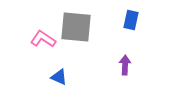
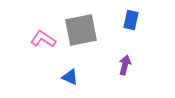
gray square: moved 5 px right, 3 px down; rotated 16 degrees counterclockwise
purple arrow: rotated 12 degrees clockwise
blue triangle: moved 11 px right
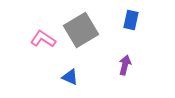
gray square: rotated 20 degrees counterclockwise
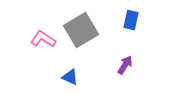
purple arrow: rotated 18 degrees clockwise
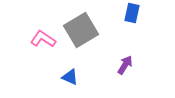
blue rectangle: moved 1 px right, 7 px up
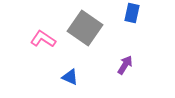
gray square: moved 4 px right, 2 px up; rotated 24 degrees counterclockwise
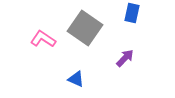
purple arrow: moved 7 px up; rotated 12 degrees clockwise
blue triangle: moved 6 px right, 2 px down
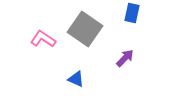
gray square: moved 1 px down
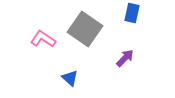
blue triangle: moved 6 px left, 1 px up; rotated 18 degrees clockwise
